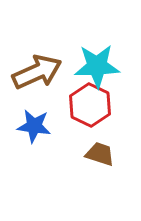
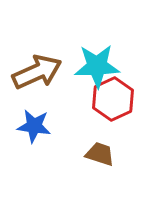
red hexagon: moved 23 px right, 6 px up; rotated 9 degrees clockwise
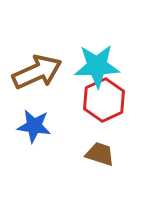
red hexagon: moved 9 px left, 1 px down
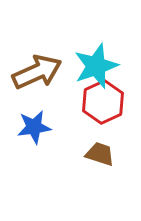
cyan star: moved 1 px left; rotated 18 degrees counterclockwise
red hexagon: moved 1 px left, 2 px down
blue star: moved 1 px down; rotated 16 degrees counterclockwise
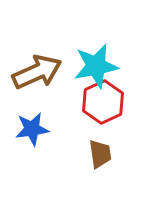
cyan star: rotated 9 degrees clockwise
blue star: moved 2 px left, 2 px down
brown trapezoid: rotated 64 degrees clockwise
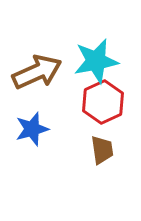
cyan star: moved 5 px up
blue star: rotated 8 degrees counterclockwise
brown trapezoid: moved 2 px right, 4 px up
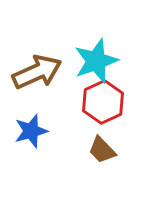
cyan star: rotated 9 degrees counterclockwise
blue star: moved 1 px left, 2 px down
brown trapezoid: rotated 144 degrees clockwise
